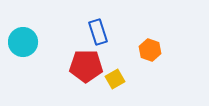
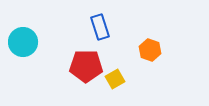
blue rectangle: moved 2 px right, 5 px up
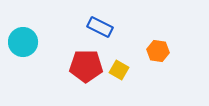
blue rectangle: rotated 45 degrees counterclockwise
orange hexagon: moved 8 px right, 1 px down; rotated 10 degrees counterclockwise
yellow square: moved 4 px right, 9 px up; rotated 30 degrees counterclockwise
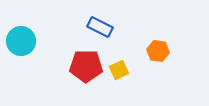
cyan circle: moved 2 px left, 1 px up
yellow square: rotated 36 degrees clockwise
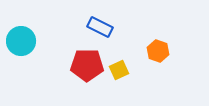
orange hexagon: rotated 10 degrees clockwise
red pentagon: moved 1 px right, 1 px up
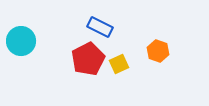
red pentagon: moved 1 px right, 6 px up; rotated 28 degrees counterclockwise
yellow square: moved 6 px up
